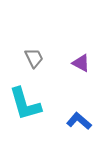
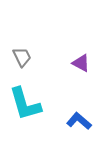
gray trapezoid: moved 12 px left, 1 px up
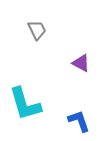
gray trapezoid: moved 15 px right, 27 px up
blue L-shape: rotated 30 degrees clockwise
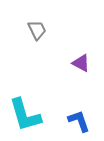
cyan L-shape: moved 11 px down
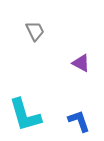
gray trapezoid: moved 2 px left, 1 px down
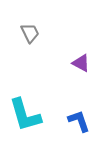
gray trapezoid: moved 5 px left, 2 px down
